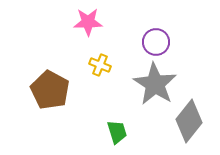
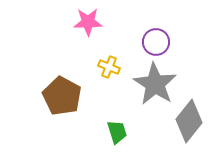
yellow cross: moved 9 px right, 2 px down
brown pentagon: moved 12 px right, 6 px down
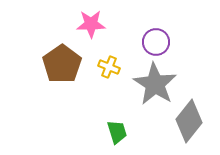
pink star: moved 3 px right, 2 px down
brown pentagon: moved 32 px up; rotated 9 degrees clockwise
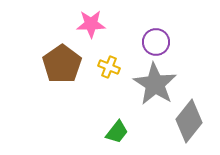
green trapezoid: rotated 55 degrees clockwise
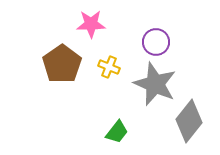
gray star: rotated 9 degrees counterclockwise
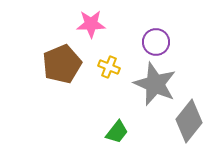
brown pentagon: rotated 12 degrees clockwise
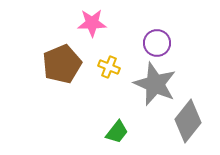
pink star: moved 1 px right, 1 px up
purple circle: moved 1 px right, 1 px down
gray diamond: moved 1 px left
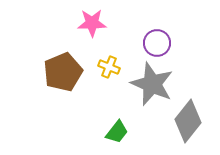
brown pentagon: moved 1 px right, 8 px down
gray star: moved 3 px left
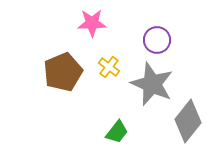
purple circle: moved 3 px up
yellow cross: rotated 15 degrees clockwise
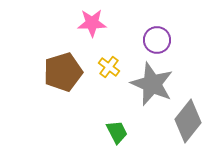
brown pentagon: rotated 6 degrees clockwise
green trapezoid: rotated 65 degrees counterclockwise
